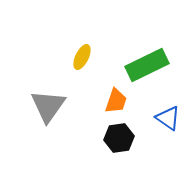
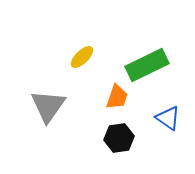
yellow ellipse: rotated 20 degrees clockwise
orange trapezoid: moved 1 px right, 4 px up
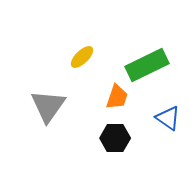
black hexagon: moved 4 px left; rotated 8 degrees clockwise
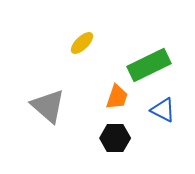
yellow ellipse: moved 14 px up
green rectangle: moved 2 px right
gray triangle: rotated 24 degrees counterclockwise
blue triangle: moved 5 px left, 8 px up; rotated 8 degrees counterclockwise
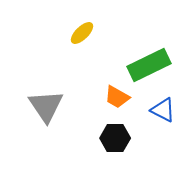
yellow ellipse: moved 10 px up
orange trapezoid: rotated 100 degrees clockwise
gray triangle: moved 2 px left; rotated 15 degrees clockwise
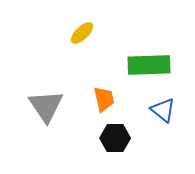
green rectangle: rotated 24 degrees clockwise
orange trapezoid: moved 13 px left, 2 px down; rotated 132 degrees counterclockwise
blue triangle: rotated 12 degrees clockwise
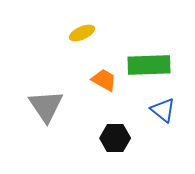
yellow ellipse: rotated 20 degrees clockwise
orange trapezoid: moved 19 px up; rotated 48 degrees counterclockwise
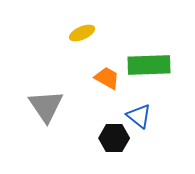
orange trapezoid: moved 3 px right, 2 px up
blue triangle: moved 24 px left, 6 px down
black hexagon: moved 1 px left
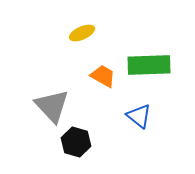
orange trapezoid: moved 4 px left, 2 px up
gray triangle: moved 6 px right; rotated 9 degrees counterclockwise
black hexagon: moved 38 px left, 4 px down; rotated 16 degrees clockwise
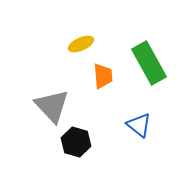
yellow ellipse: moved 1 px left, 11 px down
green rectangle: moved 2 px up; rotated 63 degrees clockwise
orange trapezoid: rotated 56 degrees clockwise
blue triangle: moved 9 px down
